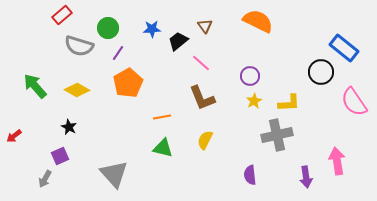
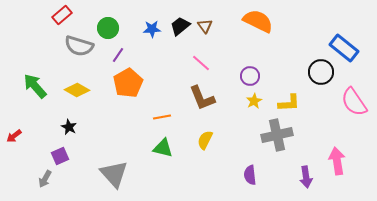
black trapezoid: moved 2 px right, 15 px up
purple line: moved 2 px down
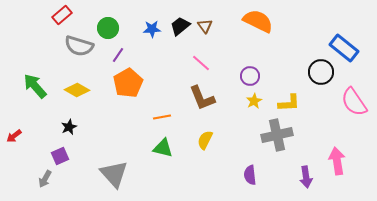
black star: rotated 21 degrees clockwise
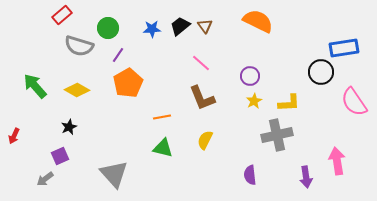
blue rectangle: rotated 48 degrees counterclockwise
red arrow: rotated 28 degrees counterclockwise
gray arrow: rotated 24 degrees clockwise
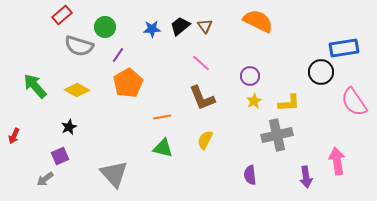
green circle: moved 3 px left, 1 px up
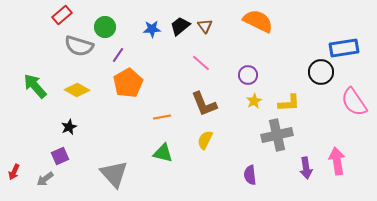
purple circle: moved 2 px left, 1 px up
brown L-shape: moved 2 px right, 6 px down
red arrow: moved 36 px down
green triangle: moved 5 px down
purple arrow: moved 9 px up
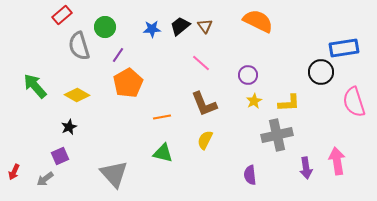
gray semicircle: rotated 56 degrees clockwise
yellow diamond: moved 5 px down
pink semicircle: rotated 16 degrees clockwise
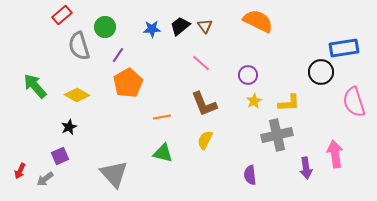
pink arrow: moved 2 px left, 7 px up
red arrow: moved 6 px right, 1 px up
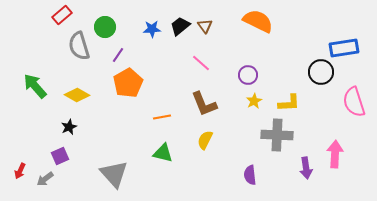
gray cross: rotated 16 degrees clockwise
pink arrow: rotated 12 degrees clockwise
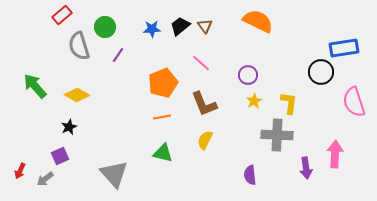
orange pentagon: moved 35 px right; rotated 8 degrees clockwise
yellow L-shape: rotated 80 degrees counterclockwise
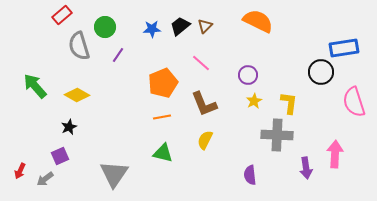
brown triangle: rotated 21 degrees clockwise
gray triangle: rotated 16 degrees clockwise
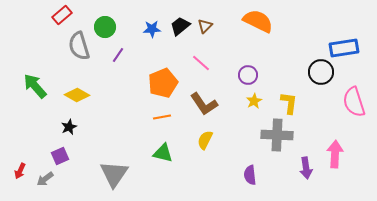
brown L-shape: rotated 12 degrees counterclockwise
